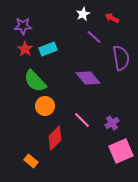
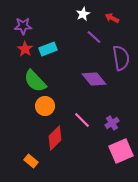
purple diamond: moved 6 px right, 1 px down
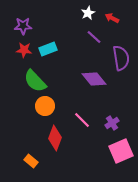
white star: moved 5 px right, 1 px up
red star: moved 1 px left, 1 px down; rotated 28 degrees counterclockwise
red diamond: rotated 25 degrees counterclockwise
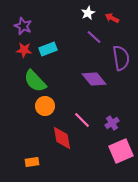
purple star: rotated 24 degrees clockwise
red diamond: moved 7 px right; rotated 30 degrees counterclockwise
orange rectangle: moved 1 px right, 1 px down; rotated 48 degrees counterclockwise
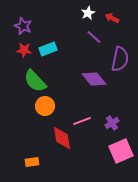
purple semicircle: moved 1 px left, 1 px down; rotated 20 degrees clockwise
pink line: moved 1 px down; rotated 66 degrees counterclockwise
